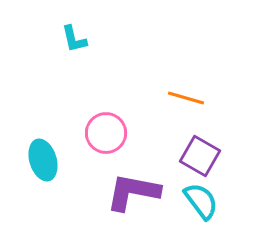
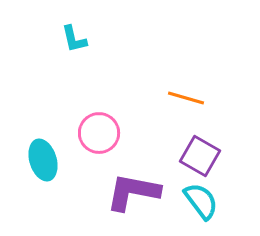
pink circle: moved 7 px left
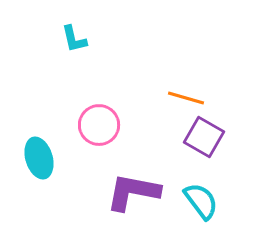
pink circle: moved 8 px up
purple square: moved 4 px right, 19 px up
cyan ellipse: moved 4 px left, 2 px up
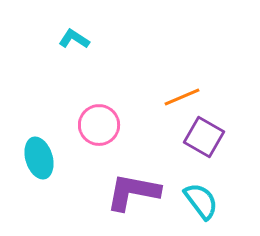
cyan L-shape: rotated 136 degrees clockwise
orange line: moved 4 px left, 1 px up; rotated 39 degrees counterclockwise
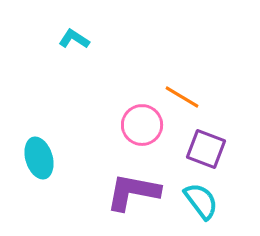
orange line: rotated 54 degrees clockwise
pink circle: moved 43 px right
purple square: moved 2 px right, 12 px down; rotated 9 degrees counterclockwise
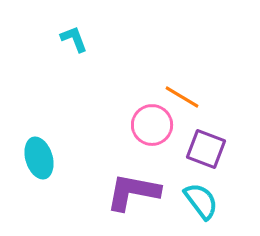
cyan L-shape: rotated 36 degrees clockwise
pink circle: moved 10 px right
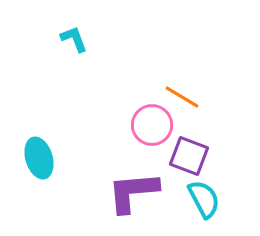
purple square: moved 17 px left, 7 px down
purple L-shape: rotated 16 degrees counterclockwise
cyan semicircle: moved 3 px right, 2 px up; rotated 9 degrees clockwise
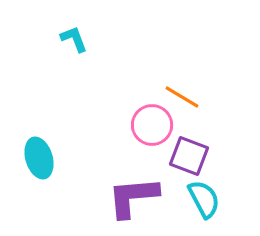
purple L-shape: moved 5 px down
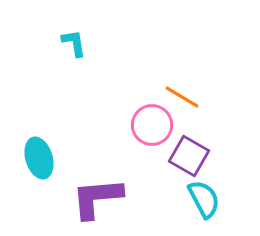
cyan L-shape: moved 4 px down; rotated 12 degrees clockwise
purple square: rotated 9 degrees clockwise
purple L-shape: moved 36 px left, 1 px down
